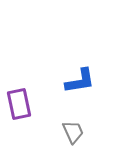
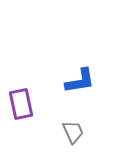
purple rectangle: moved 2 px right
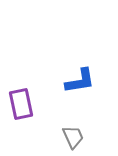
gray trapezoid: moved 5 px down
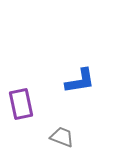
gray trapezoid: moved 11 px left; rotated 45 degrees counterclockwise
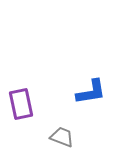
blue L-shape: moved 11 px right, 11 px down
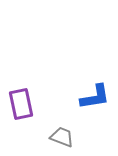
blue L-shape: moved 4 px right, 5 px down
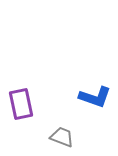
blue L-shape: rotated 28 degrees clockwise
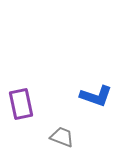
blue L-shape: moved 1 px right, 1 px up
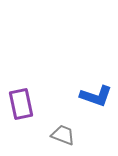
gray trapezoid: moved 1 px right, 2 px up
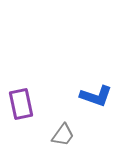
gray trapezoid: rotated 105 degrees clockwise
